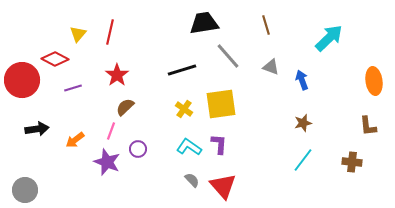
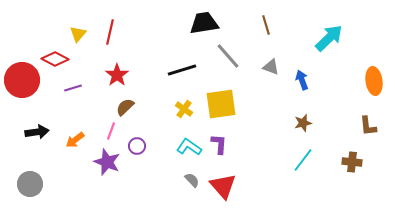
black arrow: moved 3 px down
purple circle: moved 1 px left, 3 px up
gray circle: moved 5 px right, 6 px up
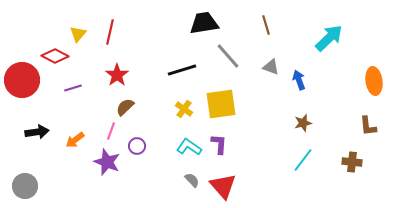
red diamond: moved 3 px up
blue arrow: moved 3 px left
gray circle: moved 5 px left, 2 px down
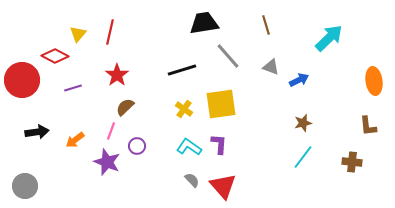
blue arrow: rotated 84 degrees clockwise
cyan line: moved 3 px up
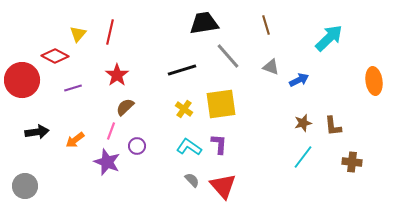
brown L-shape: moved 35 px left
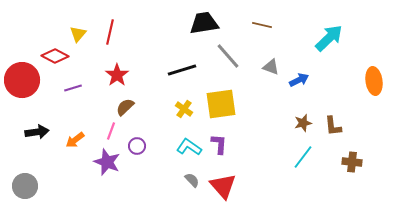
brown line: moved 4 px left; rotated 60 degrees counterclockwise
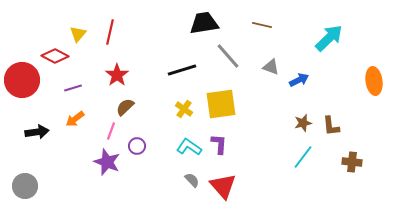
brown L-shape: moved 2 px left
orange arrow: moved 21 px up
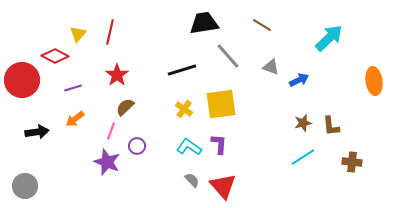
brown line: rotated 18 degrees clockwise
cyan line: rotated 20 degrees clockwise
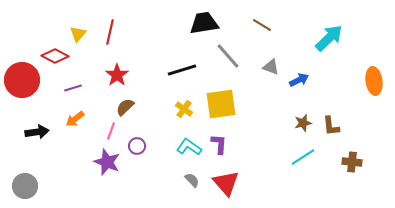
red triangle: moved 3 px right, 3 px up
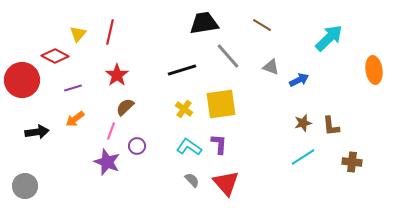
orange ellipse: moved 11 px up
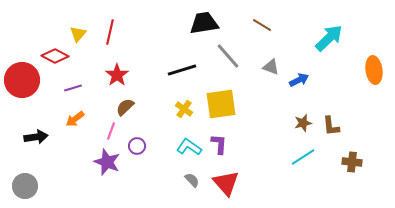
black arrow: moved 1 px left, 5 px down
